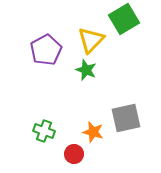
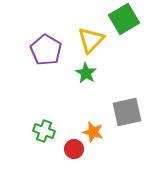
purple pentagon: rotated 12 degrees counterclockwise
green star: moved 3 px down; rotated 10 degrees clockwise
gray square: moved 1 px right, 6 px up
red circle: moved 5 px up
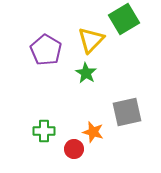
green cross: rotated 20 degrees counterclockwise
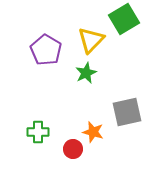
green star: rotated 15 degrees clockwise
green cross: moved 6 px left, 1 px down
red circle: moved 1 px left
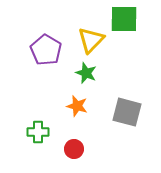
green square: rotated 32 degrees clockwise
green star: rotated 25 degrees counterclockwise
gray square: rotated 28 degrees clockwise
orange star: moved 16 px left, 26 px up
red circle: moved 1 px right
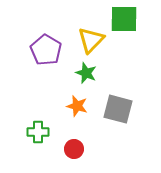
gray square: moved 9 px left, 3 px up
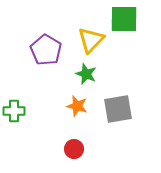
green star: moved 1 px down
gray square: rotated 24 degrees counterclockwise
green cross: moved 24 px left, 21 px up
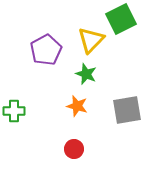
green square: moved 3 px left; rotated 28 degrees counterclockwise
purple pentagon: rotated 12 degrees clockwise
gray square: moved 9 px right, 1 px down
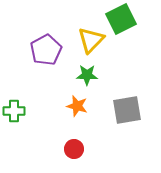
green star: moved 1 px right, 1 px down; rotated 20 degrees counterclockwise
